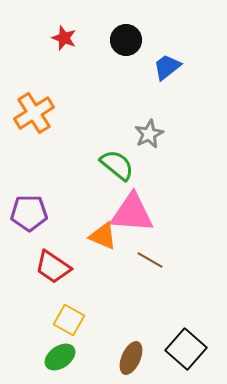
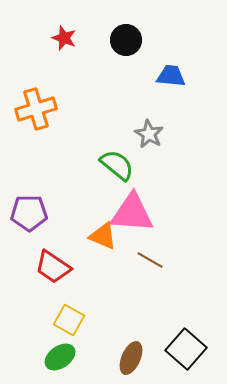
blue trapezoid: moved 4 px right, 9 px down; rotated 44 degrees clockwise
orange cross: moved 2 px right, 4 px up; rotated 15 degrees clockwise
gray star: rotated 16 degrees counterclockwise
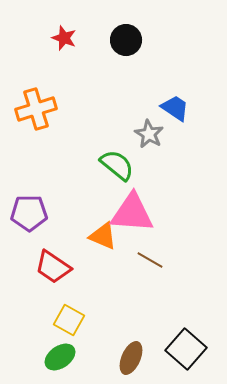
blue trapezoid: moved 4 px right, 32 px down; rotated 28 degrees clockwise
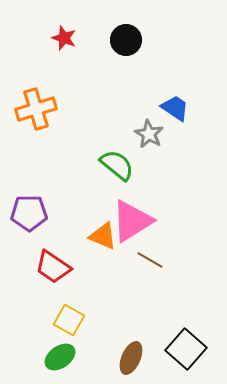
pink triangle: moved 8 px down; rotated 36 degrees counterclockwise
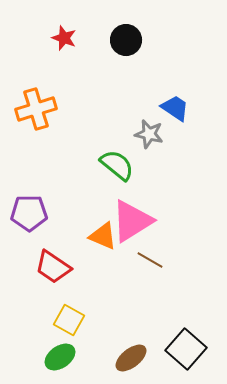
gray star: rotated 16 degrees counterclockwise
brown ellipse: rotated 28 degrees clockwise
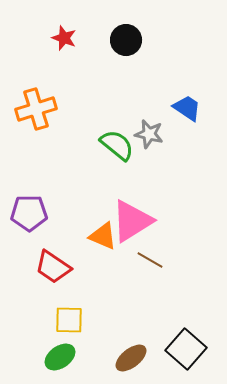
blue trapezoid: moved 12 px right
green semicircle: moved 20 px up
yellow square: rotated 28 degrees counterclockwise
